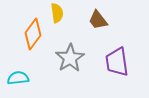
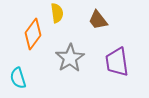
cyan semicircle: rotated 100 degrees counterclockwise
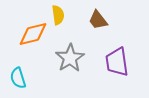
yellow semicircle: moved 1 px right, 2 px down
orange diamond: rotated 40 degrees clockwise
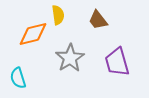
purple trapezoid: rotated 8 degrees counterclockwise
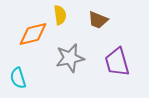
yellow semicircle: moved 2 px right
brown trapezoid: rotated 30 degrees counterclockwise
gray star: rotated 20 degrees clockwise
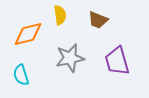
orange diamond: moved 5 px left
purple trapezoid: moved 1 px up
cyan semicircle: moved 3 px right, 3 px up
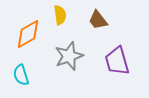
brown trapezoid: rotated 30 degrees clockwise
orange diamond: rotated 16 degrees counterclockwise
gray star: moved 1 px left, 2 px up; rotated 8 degrees counterclockwise
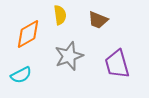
brown trapezoid: rotated 30 degrees counterclockwise
purple trapezoid: moved 3 px down
cyan semicircle: rotated 100 degrees counterclockwise
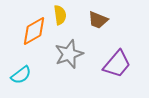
orange diamond: moved 6 px right, 3 px up
gray star: moved 2 px up
purple trapezoid: rotated 124 degrees counterclockwise
cyan semicircle: rotated 10 degrees counterclockwise
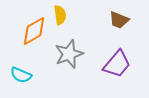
brown trapezoid: moved 21 px right
cyan semicircle: rotated 60 degrees clockwise
